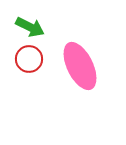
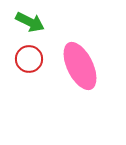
green arrow: moved 5 px up
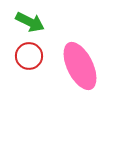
red circle: moved 3 px up
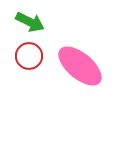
pink ellipse: rotated 24 degrees counterclockwise
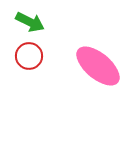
pink ellipse: moved 18 px right
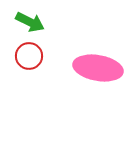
pink ellipse: moved 2 px down; rotated 30 degrees counterclockwise
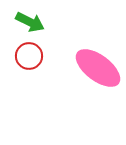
pink ellipse: rotated 27 degrees clockwise
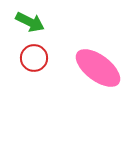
red circle: moved 5 px right, 2 px down
